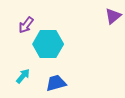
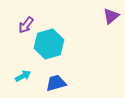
purple triangle: moved 2 px left
cyan hexagon: moved 1 px right; rotated 16 degrees counterclockwise
cyan arrow: rotated 21 degrees clockwise
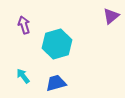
purple arrow: moved 2 px left; rotated 126 degrees clockwise
cyan hexagon: moved 8 px right
cyan arrow: rotated 98 degrees counterclockwise
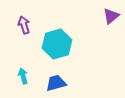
cyan arrow: rotated 21 degrees clockwise
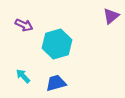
purple arrow: rotated 132 degrees clockwise
cyan arrow: rotated 28 degrees counterclockwise
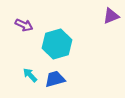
purple triangle: rotated 18 degrees clockwise
cyan arrow: moved 7 px right, 1 px up
blue trapezoid: moved 1 px left, 4 px up
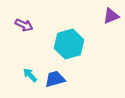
cyan hexagon: moved 12 px right
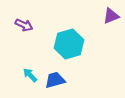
blue trapezoid: moved 1 px down
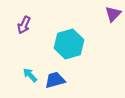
purple triangle: moved 2 px right, 2 px up; rotated 24 degrees counterclockwise
purple arrow: rotated 90 degrees clockwise
